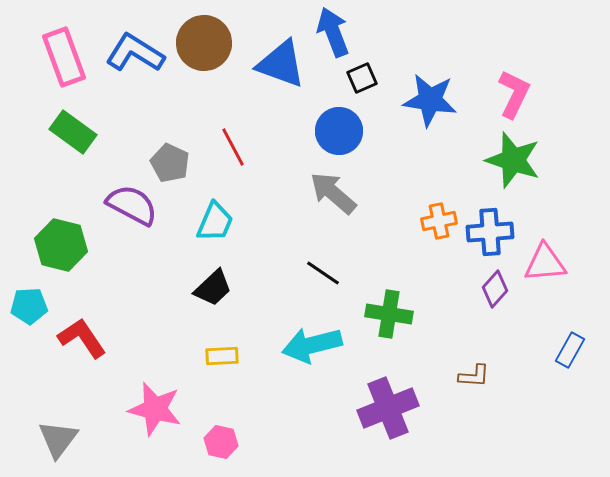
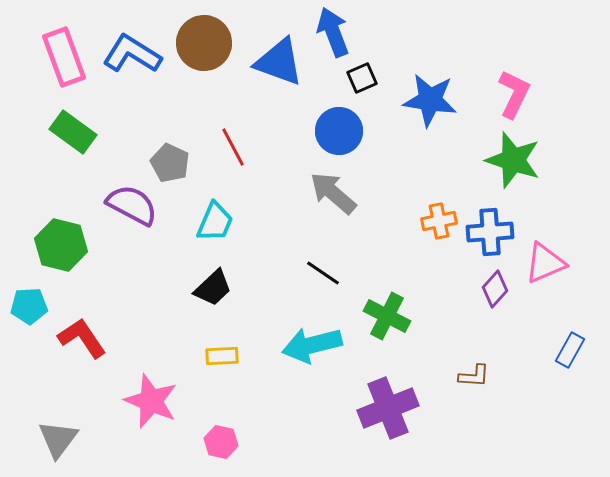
blue L-shape: moved 3 px left, 1 px down
blue triangle: moved 2 px left, 2 px up
pink triangle: rotated 18 degrees counterclockwise
green cross: moved 2 px left, 2 px down; rotated 18 degrees clockwise
pink star: moved 4 px left, 8 px up; rotated 8 degrees clockwise
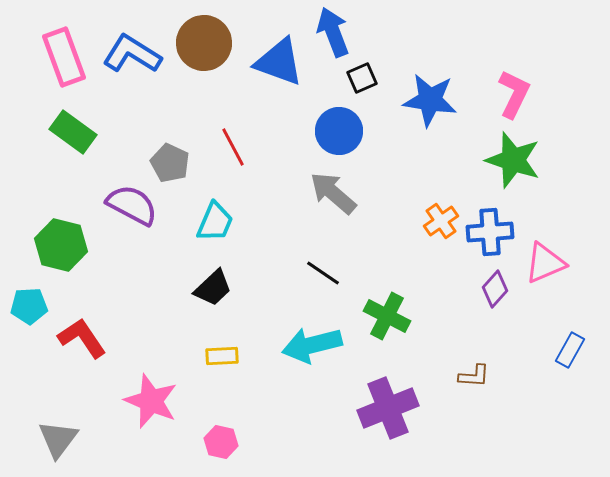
orange cross: moved 2 px right; rotated 24 degrees counterclockwise
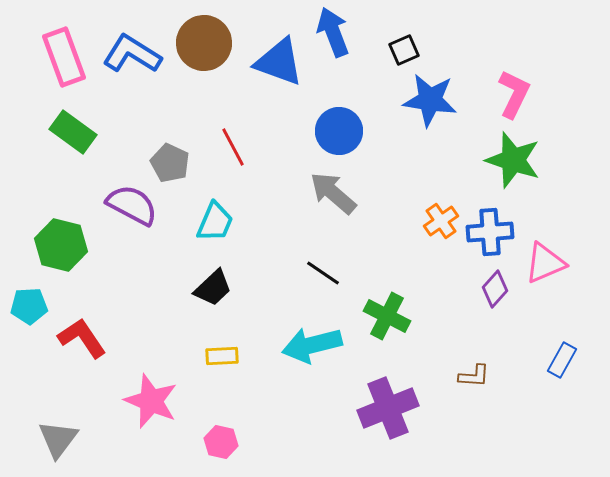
black square: moved 42 px right, 28 px up
blue rectangle: moved 8 px left, 10 px down
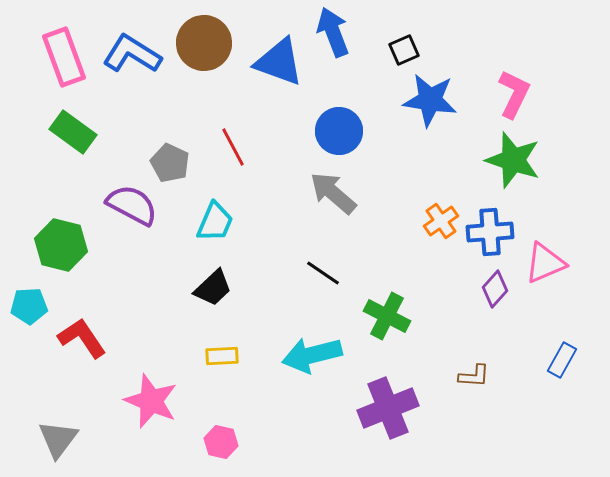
cyan arrow: moved 10 px down
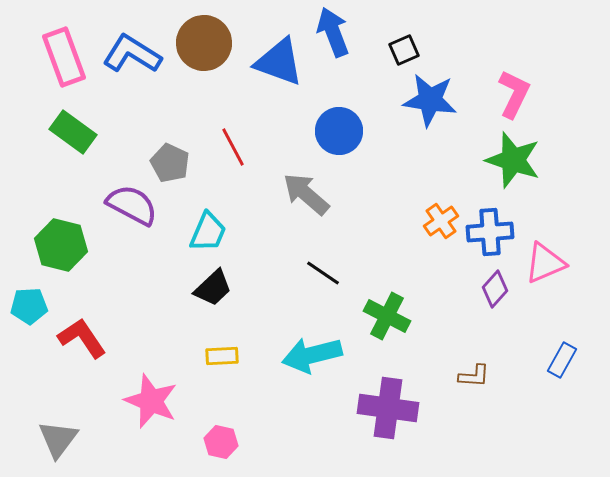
gray arrow: moved 27 px left, 1 px down
cyan trapezoid: moved 7 px left, 10 px down
purple cross: rotated 30 degrees clockwise
